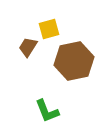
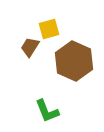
brown trapezoid: moved 2 px right
brown hexagon: rotated 24 degrees counterclockwise
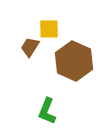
yellow square: rotated 15 degrees clockwise
green L-shape: rotated 44 degrees clockwise
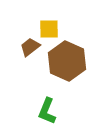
brown trapezoid: rotated 20 degrees clockwise
brown hexagon: moved 7 px left
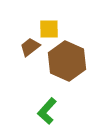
green L-shape: rotated 20 degrees clockwise
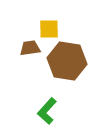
brown trapezoid: moved 1 px down; rotated 30 degrees clockwise
brown hexagon: rotated 15 degrees counterclockwise
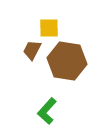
yellow square: moved 1 px up
brown trapezoid: moved 2 px right, 2 px down; rotated 55 degrees counterclockwise
